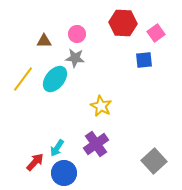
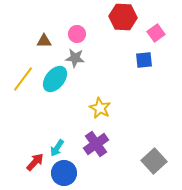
red hexagon: moved 6 px up
yellow star: moved 1 px left, 2 px down
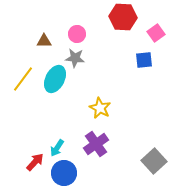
cyan ellipse: rotated 12 degrees counterclockwise
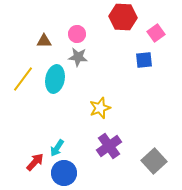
gray star: moved 3 px right, 1 px up
cyan ellipse: rotated 16 degrees counterclockwise
yellow star: rotated 25 degrees clockwise
purple cross: moved 13 px right, 2 px down
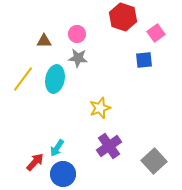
red hexagon: rotated 16 degrees clockwise
gray star: moved 1 px down
blue circle: moved 1 px left, 1 px down
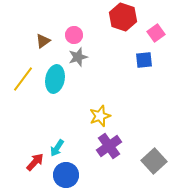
pink circle: moved 3 px left, 1 px down
brown triangle: moved 1 px left; rotated 35 degrees counterclockwise
gray star: moved 1 px up; rotated 24 degrees counterclockwise
yellow star: moved 8 px down
blue circle: moved 3 px right, 1 px down
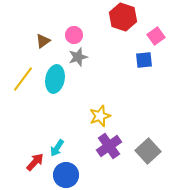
pink square: moved 3 px down
gray square: moved 6 px left, 10 px up
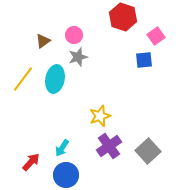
cyan arrow: moved 5 px right
red arrow: moved 4 px left
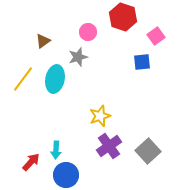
pink circle: moved 14 px right, 3 px up
blue square: moved 2 px left, 2 px down
cyan arrow: moved 6 px left, 2 px down; rotated 30 degrees counterclockwise
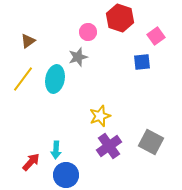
red hexagon: moved 3 px left, 1 px down
brown triangle: moved 15 px left
gray square: moved 3 px right, 9 px up; rotated 20 degrees counterclockwise
